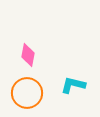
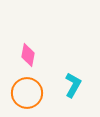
cyan L-shape: rotated 105 degrees clockwise
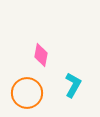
pink diamond: moved 13 px right
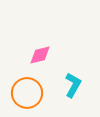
pink diamond: moved 1 px left; rotated 65 degrees clockwise
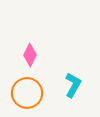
pink diamond: moved 10 px left; rotated 50 degrees counterclockwise
